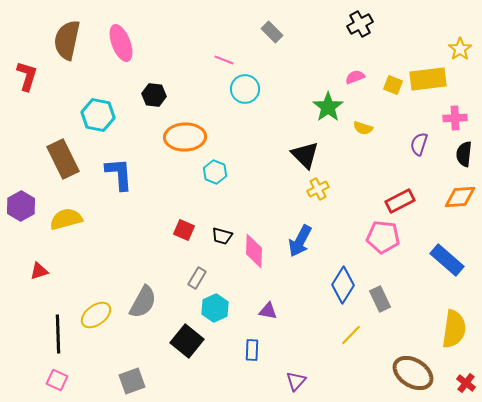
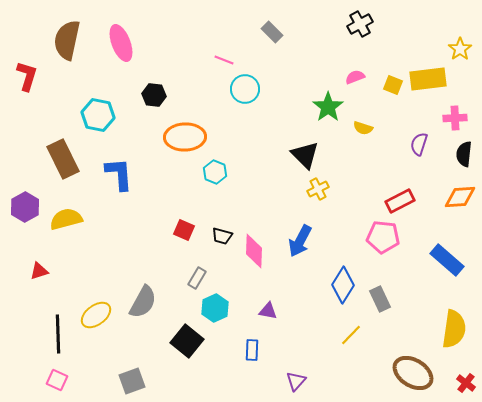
purple hexagon at (21, 206): moved 4 px right, 1 px down
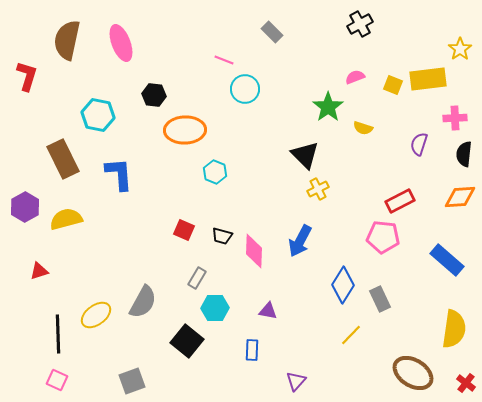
orange ellipse at (185, 137): moved 7 px up
cyan hexagon at (215, 308): rotated 24 degrees clockwise
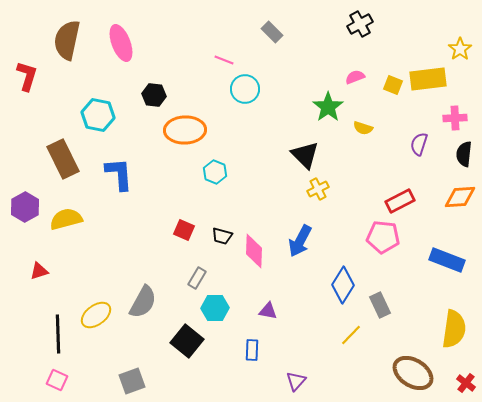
blue rectangle at (447, 260): rotated 20 degrees counterclockwise
gray rectangle at (380, 299): moved 6 px down
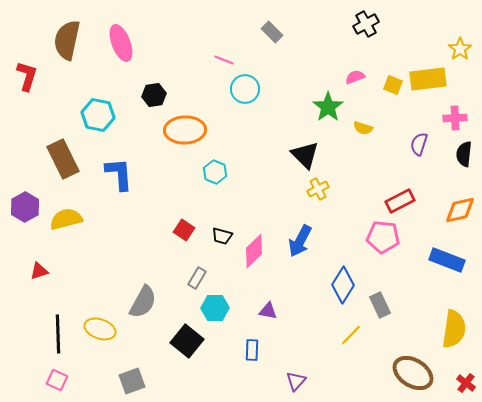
black cross at (360, 24): moved 6 px right
black hexagon at (154, 95): rotated 15 degrees counterclockwise
orange diamond at (460, 197): moved 13 px down; rotated 8 degrees counterclockwise
red square at (184, 230): rotated 10 degrees clockwise
pink diamond at (254, 251): rotated 44 degrees clockwise
yellow ellipse at (96, 315): moved 4 px right, 14 px down; rotated 56 degrees clockwise
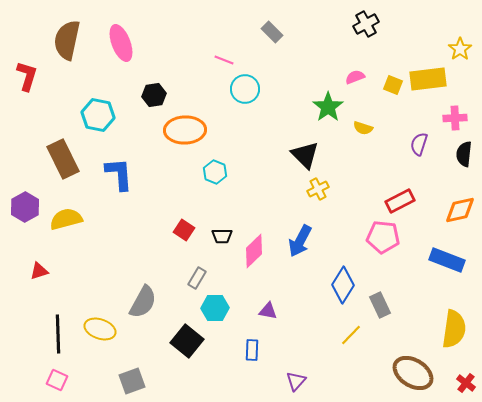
black trapezoid at (222, 236): rotated 15 degrees counterclockwise
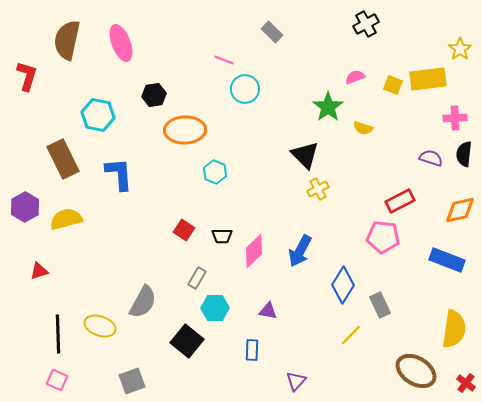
purple semicircle at (419, 144): moved 12 px right, 14 px down; rotated 90 degrees clockwise
blue arrow at (300, 241): moved 10 px down
yellow ellipse at (100, 329): moved 3 px up
brown ellipse at (413, 373): moved 3 px right, 2 px up
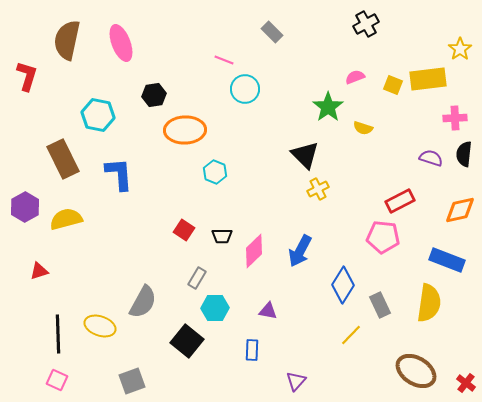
yellow semicircle at (454, 329): moved 25 px left, 26 px up
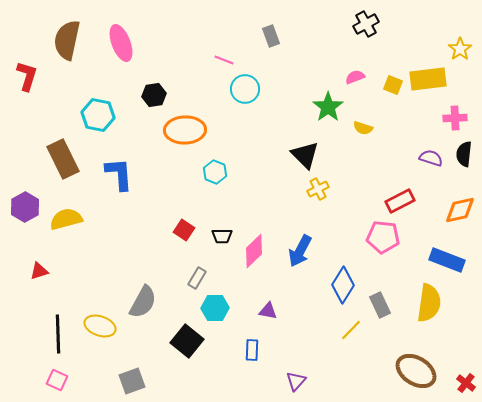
gray rectangle at (272, 32): moved 1 px left, 4 px down; rotated 25 degrees clockwise
yellow line at (351, 335): moved 5 px up
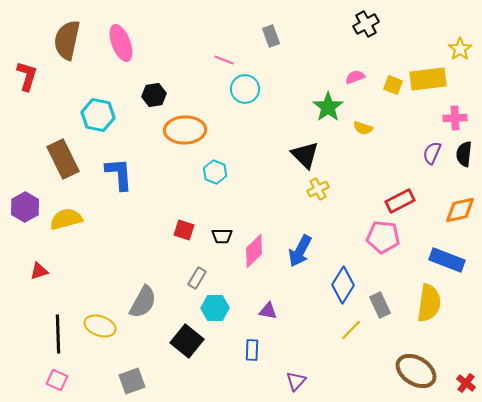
purple semicircle at (431, 158): moved 1 px right, 5 px up; rotated 85 degrees counterclockwise
red square at (184, 230): rotated 15 degrees counterclockwise
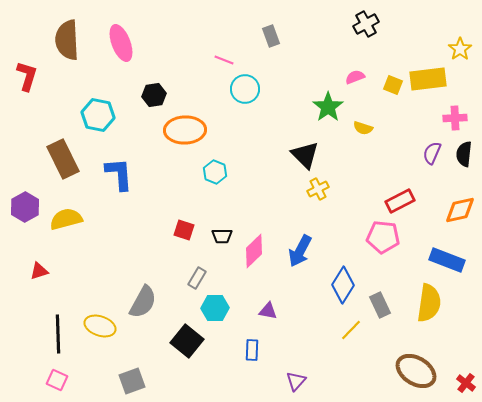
brown semicircle at (67, 40): rotated 15 degrees counterclockwise
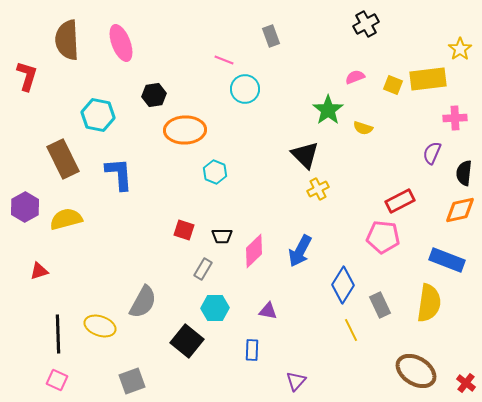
green star at (328, 107): moved 3 px down
black semicircle at (464, 154): moved 19 px down
gray rectangle at (197, 278): moved 6 px right, 9 px up
yellow line at (351, 330): rotated 70 degrees counterclockwise
